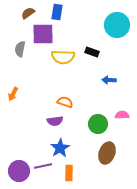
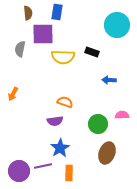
brown semicircle: rotated 120 degrees clockwise
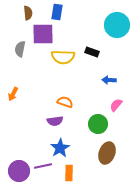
pink semicircle: moved 6 px left, 10 px up; rotated 48 degrees counterclockwise
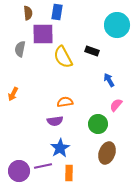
black rectangle: moved 1 px up
yellow semicircle: rotated 60 degrees clockwise
blue arrow: rotated 56 degrees clockwise
orange semicircle: rotated 28 degrees counterclockwise
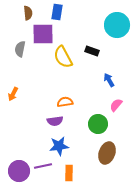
blue star: moved 1 px left, 2 px up; rotated 24 degrees clockwise
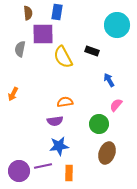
green circle: moved 1 px right
